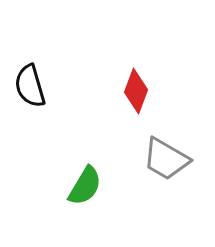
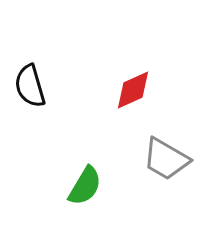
red diamond: moved 3 px left, 1 px up; rotated 45 degrees clockwise
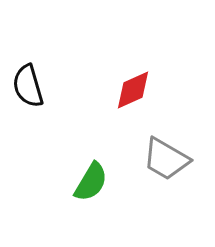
black semicircle: moved 2 px left
green semicircle: moved 6 px right, 4 px up
